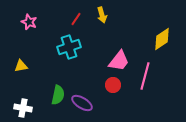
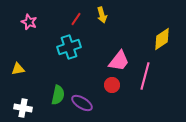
yellow triangle: moved 3 px left, 3 px down
red circle: moved 1 px left
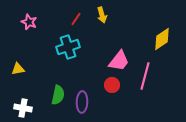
cyan cross: moved 1 px left
purple ellipse: moved 1 px up; rotated 60 degrees clockwise
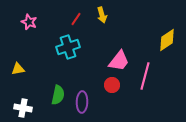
yellow diamond: moved 5 px right, 1 px down
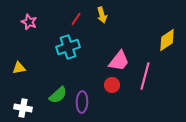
yellow triangle: moved 1 px right, 1 px up
green semicircle: rotated 36 degrees clockwise
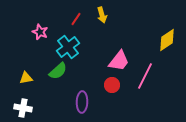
pink star: moved 11 px right, 10 px down
cyan cross: rotated 20 degrees counterclockwise
yellow triangle: moved 7 px right, 10 px down
pink line: rotated 12 degrees clockwise
green semicircle: moved 24 px up
